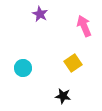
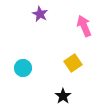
black star: rotated 28 degrees clockwise
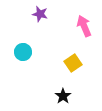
purple star: rotated 14 degrees counterclockwise
cyan circle: moved 16 px up
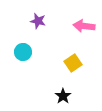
purple star: moved 2 px left, 7 px down
pink arrow: rotated 60 degrees counterclockwise
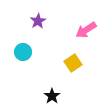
purple star: rotated 28 degrees clockwise
pink arrow: moved 2 px right, 4 px down; rotated 40 degrees counterclockwise
black star: moved 11 px left
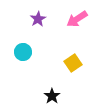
purple star: moved 2 px up
pink arrow: moved 9 px left, 11 px up
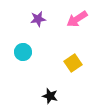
purple star: rotated 21 degrees clockwise
black star: moved 2 px left; rotated 21 degrees counterclockwise
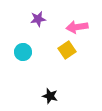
pink arrow: moved 8 px down; rotated 25 degrees clockwise
yellow square: moved 6 px left, 13 px up
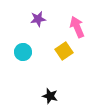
pink arrow: rotated 75 degrees clockwise
yellow square: moved 3 px left, 1 px down
